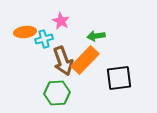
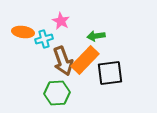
orange ellipse: moved 2 px left; rotated 15 degrees clockwise
black square: moved 9 px left, 5 px up
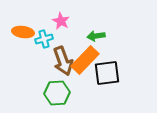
black square: moved 3 px left
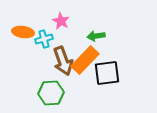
green hexagon: moved 6 px left
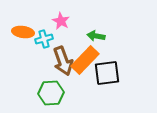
green arrow: rotated 18 degrees clockwise
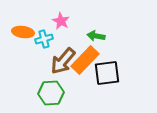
brown arrow: rotated 60 degrees clockwise
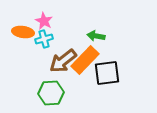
pink star: moved 17 px left
brown arrow: rotated 12 degrees clockwise
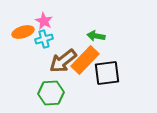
orange ellipse: rotated 25 degrees counterclockwise
